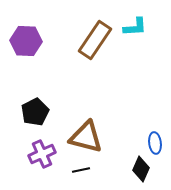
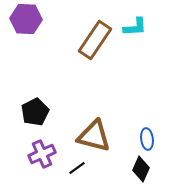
purple hexagon: moved 22 px up
brown triangle: moved 8 px right, 1 px up
blue ellipse: moved 8 px left, 4 px up
black line: moved 4 px left, 2 px up; rotated 24 degrees counterclockwise
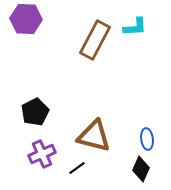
brown rectangle: rotated 6 degrees counterclockwise
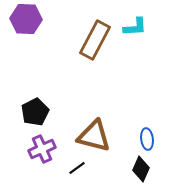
purple cross: moved 5 px up
